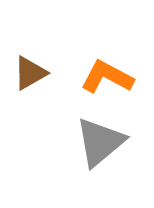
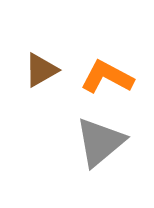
brown triangle: moved 11 px right, 3 px up
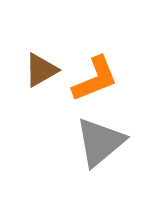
orange L-shape: moved 12 px left, 2 px down; rotated 130 degrees clockwise
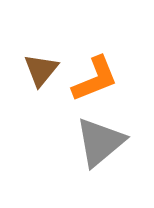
brown triangle: rotated 21 degrees counterclockwise
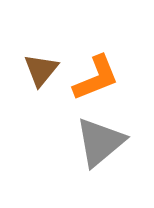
orange L-shape: moved 1 px right, 1 px up
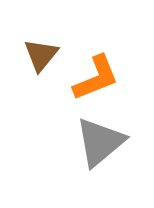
brown triangle: moved 15 px up
